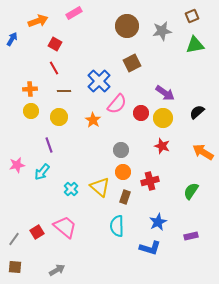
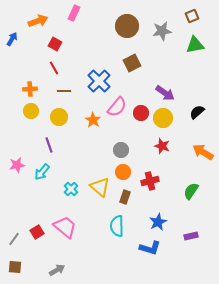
pink rectangle at (74, 13): rotated 35 degrees counterclockwise
pink semicircle at (117, 104): moved 3 px down
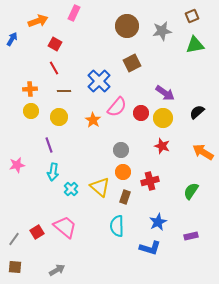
cyan arrow at (42, 172): moved 11 px right; rotated 30 degrees counterclockwise
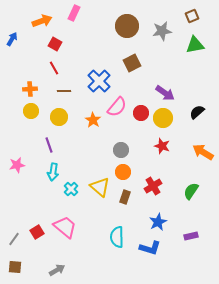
orange arrow at (38, 21): moved 4 px right
red cross at (150, 181): moved 3 px right, 5 px down; rotated 18 degrees counterclockwise
cyan semicircle at (117, 226): moved 11 px down
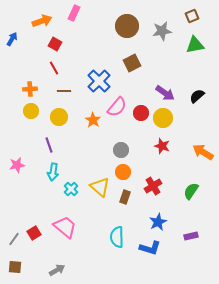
black semicircle at (197, 112): moved 16 px up
red square at (37, 232): moved 3 px left, 1 px down
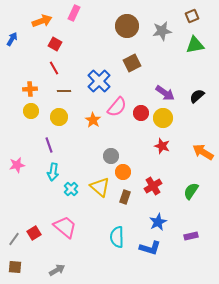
gray circle at (121, 150): moved 10 px left, 6 px down
